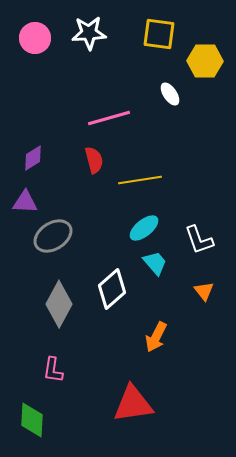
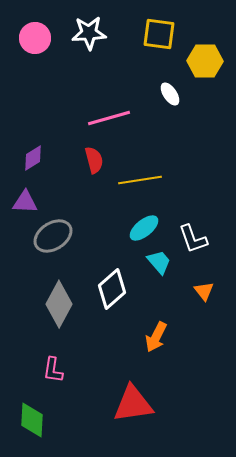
white L-shape: moved 6 px left, 1 px up
cyan trapezoid: moved 4 px right, 1 px up
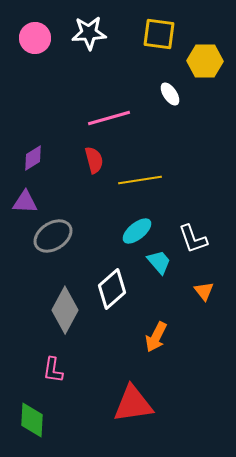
cyan ellipse: moved 7 px left, 3 px down
gray diamond: moved 6 px right, 6 px down
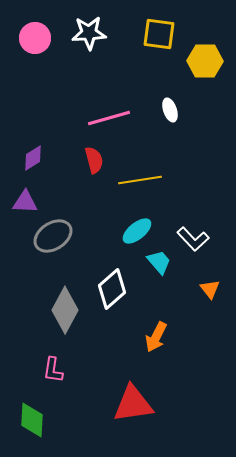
white ellipse: moved 16 px down; rotated 15 degrees clockwise
white L-shape: rotated 24 degrees counterclockwise
orange triangle: moved 6 px right, 2 px up
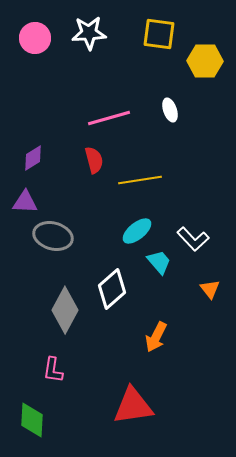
gray ellipse: rotated 48 degrees clockwise
red triangle: moved 2 px down
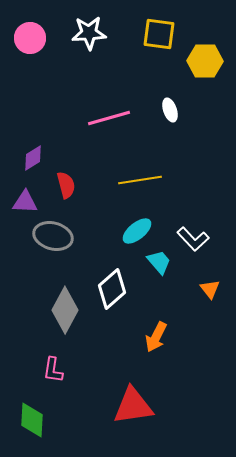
pink circle: moved 5 px left
red semicircle: moved 28 px left, 25 px down
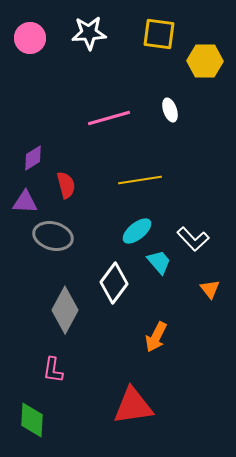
white diamond: moved 2 px right, 6 px up; rotated 12 degrees counterclockwise
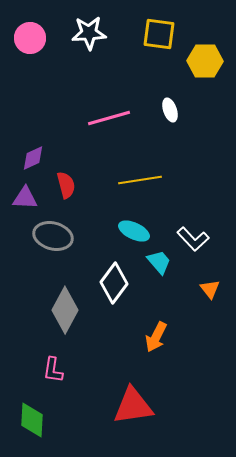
purple diamond: rotated 8 degrees clockwise
purple triangle: moved 4 px up
cyan ellipse: moved 3 px left; rotated 64 degrees clockwise
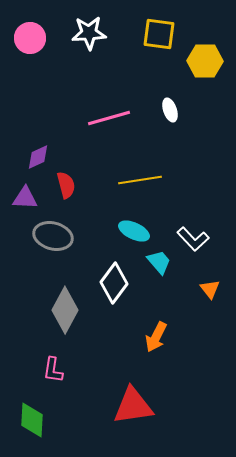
purple diamond: moved 5 px right, 1 px up
